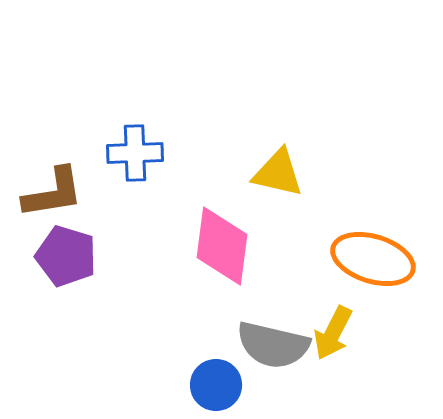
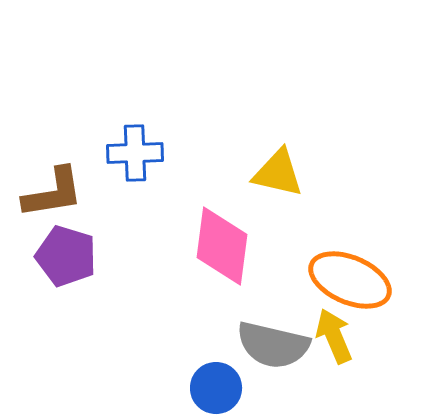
orange ellipse: moved 23 px left, 21 px down; rotated 6 degrees clockwise
yellow arrow: moved 1 px right, 3 px down; rotated 130 degrees clockwise
blue circle: moved 3 px down
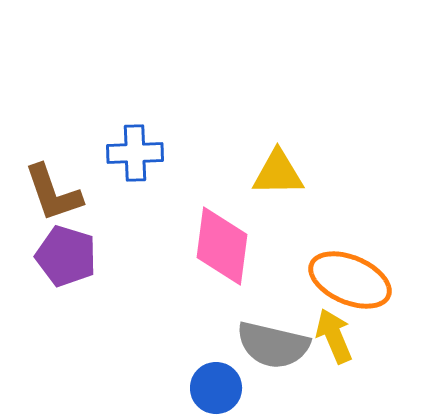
yellow triangle: rotated 14 degrees counterclockwise
brown L-shape: rotated 80 degrees clockwise
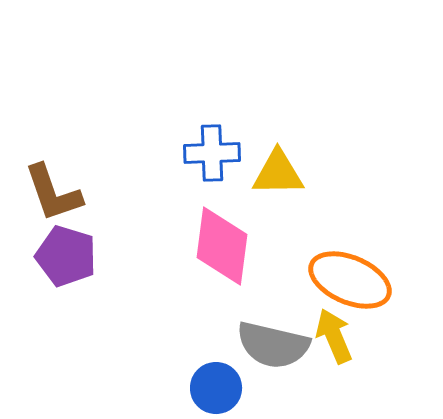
blue cross: moved 77 px right
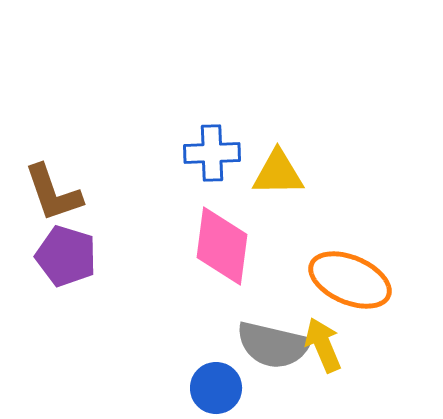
yellow arrow: moved 11 px left, 9 px down
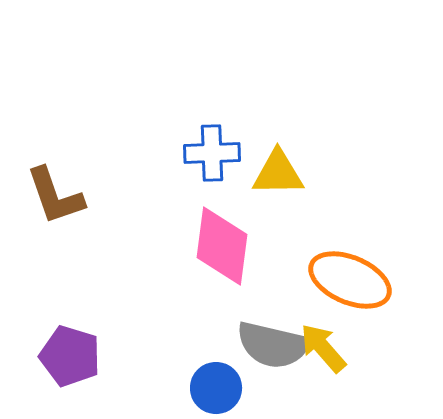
brown L-shape: moved 2 px right, 3 px down
purple pentagon: moved 4 px right, 100 px down
yellow arrow: moved 3 px down; rotated 18 degrees counterclockwise
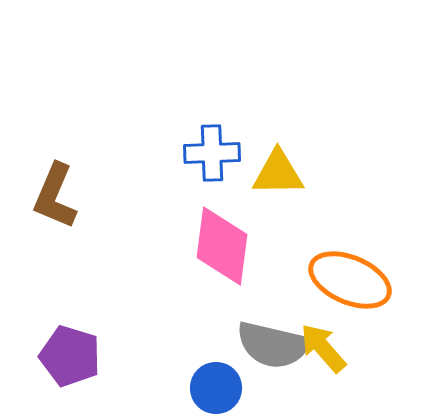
brown L-shape: rotated 42 degrees clockwise
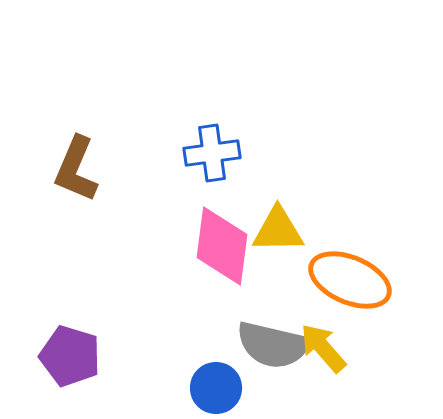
blue cross: rotated 6 degrees counterclockwise
yellow triangle: moved 57 px down
brown L-shape: moved 21 px right, 27 px up
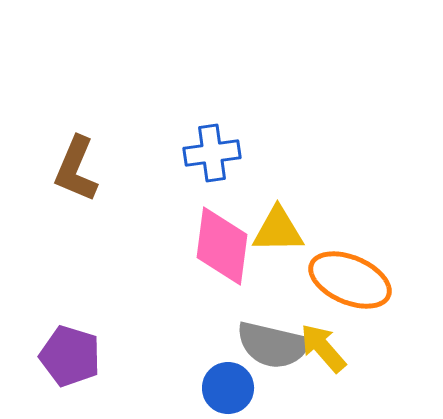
blue circle: moved 12 px right
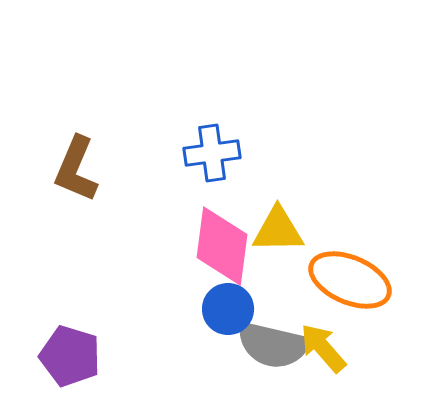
blue circle: moved 79 px up
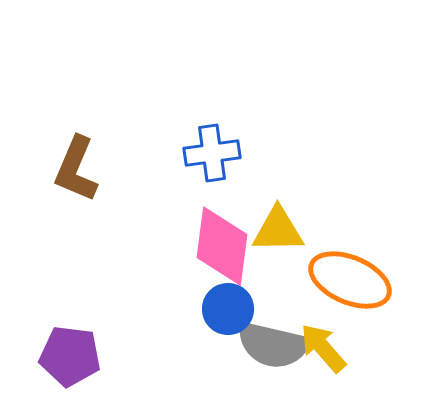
purple pentagon: rotated 10 degrees counterclockwise
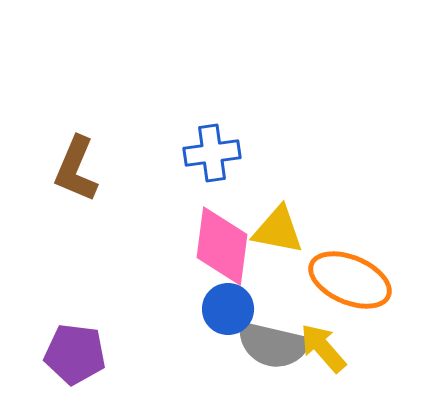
yellow triangle: rotated 12 degrees clockwise
purple pentagon: moved 5 px right, 2 px up
